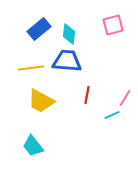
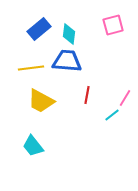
cyan line: rotated 14 degrees counterclockwise
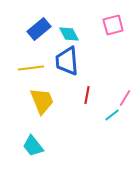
cyan diamond: rotated 35 degrees counterclockwise
blue trapezoid: rotated 100 degrees counterclockwise
yellow trapezoid: moved 1 px right; rotated 140 degrees counterclockwise
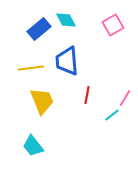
pink square: rotated 15 degrees counterclockwise
cyan diamond: moved 3 px left, 14 px up
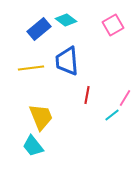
cyan diamond: rotated 25 degrees counterclockwise
yellow trapezoid: moved 1 px left, 16 px down
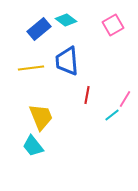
pink line: moved 1 px down
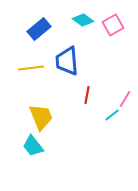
cyan diamond: moved 17 px right
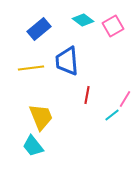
pink square: moved 1 px down
